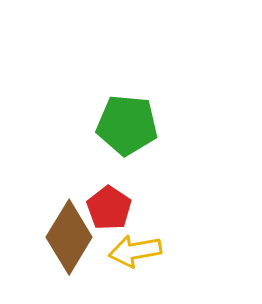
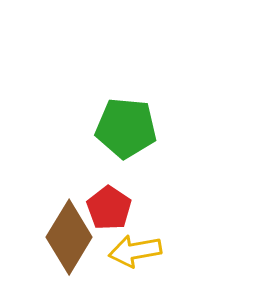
green pentagon: moved 1 px left, 3 px down
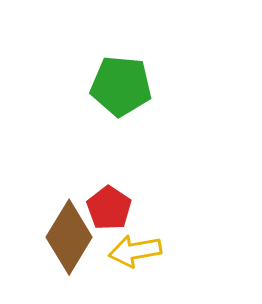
green pentagon: moved 5 px left, 42 px up
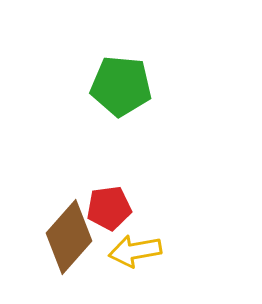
red pentagon: rotated 30 degrees clockwise
brown diamond: rotated 10 degrees clockwise
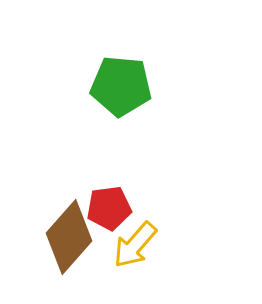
yellow arrow: moved 6 px up; rotated 39 degrees counterclockwise
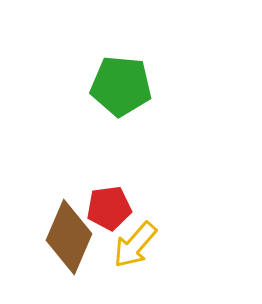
brown diamond: rotated 18 degrees counterclockwise
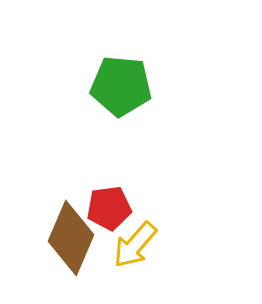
brown diamond: moved 2 px right, 1 px down
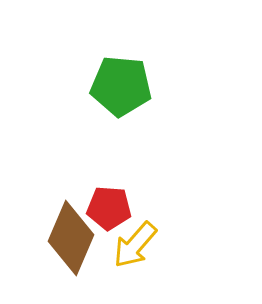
red pentagon: rotated 12 degrees clockwise
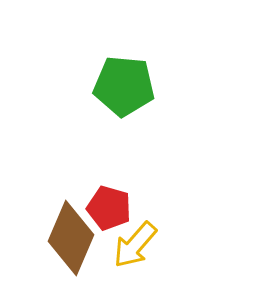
green pentagon: moved 3 px right
red pentagon: rotated 12 degrees clockwise
